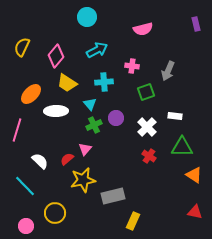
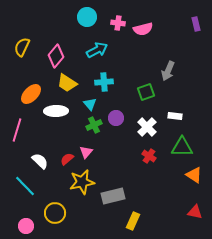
pink cross: moved 14 px left, 43 px up
pink triangle: moved 1 px right, 3 px down
yellow star: moved 1 px left, 2 px down
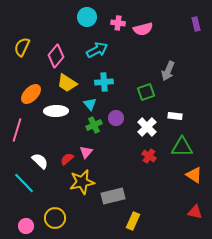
cyan line: moved 1 px left, 3 px up
yellow circle: moved 5 px down
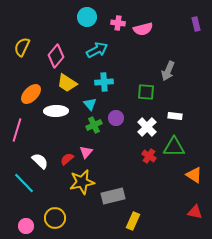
green square: rotated 24 degrees clockwise
green triangle: moved 8 px left
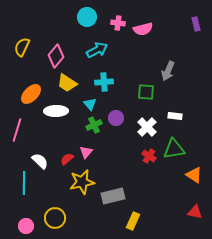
green triangle: moved 2 px down; rotated 10 degrees counterclockwise
cyan line: rotated 45 degrees clockwise
